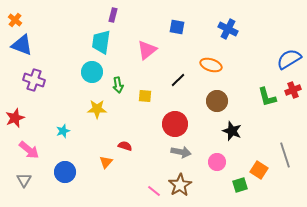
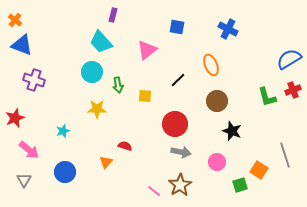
cyan trapezoid: rotated 50 degrees counterclockwise
orange ellipse: rotated 50 degrees clockwise
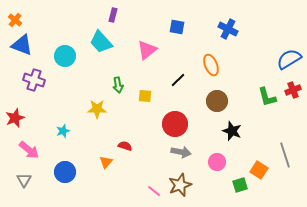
cyan circle: moved 27 px left, 16 px up
brown star: rotated 10 degrees clockwise
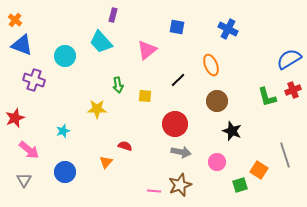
pink line: rotated 32 degrees counterclockwise
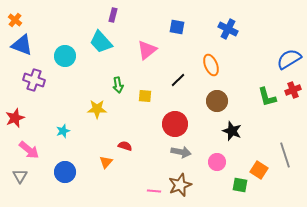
gray triangle: moved 4 px left, 4 px up
green square: rotated 28 degrees clockwise
